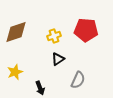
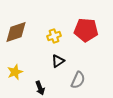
black triangle: moved 2 px down
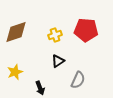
yellow cross: moved 1 px right, 1 px up
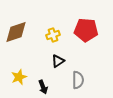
yellow cross: moved 2 px left
yellow star: moved 4 px right, 5 px down
gray semicircle: rotated 24 degrees counterclockwise
black arrow: moved 3 px right, 1 px up
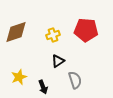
gray semicircle: moved 3 px left; rotated 18 degrees counterclockwise
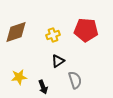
yellow star: rotated 14 degrees clockwise
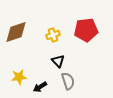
red pentagon: rotated 10 degrees counterclockwise
black triangle: rotated 40 degrees counterclockwise
gray semicircle: moved 7 px left, 1 px down
black arrow: moved 3 px left; rotated 80 degrees clockwise
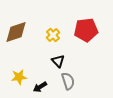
yellow cross: rotated 24 degrees counterclockwise
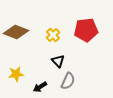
brown diamond: rotated 40 degrees clockwise
yellow star: moved 3 px left, 3 px up
gray semicircle: rotated 42 degrees clockwise
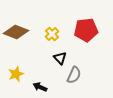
yellow cross: moved 1 px left, 1 px up
black triangle: moved 2 px right, 3 px up
yellow star: rotated 14 degrees counterclockwise
gray semicircle: moved 6 px right, 6 px up
black arrow: rotated 56 degrees clockwise
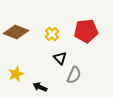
red pentagon: moved 1 px down
